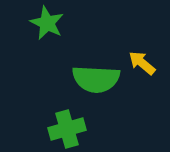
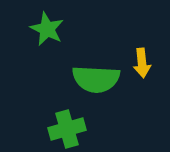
green star: moved 6 px down
yellow arrow: rotated 136 degrees counterclockwise
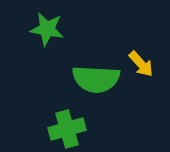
green star: rotated 16 degrees counterclockwise
yellow arrow: moved 1 px left, 1 px down; rotated 36 degrees counterclockwise
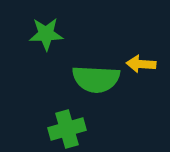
green star: moved 1 px left, 5 px down; rotated 12 degrees counterclockwise
yellow arrow: rotated 136 degrees clockwise
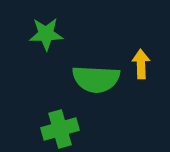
yellow arrow: rotated 84 degrees clockwise
green cross: moved 7 px left
